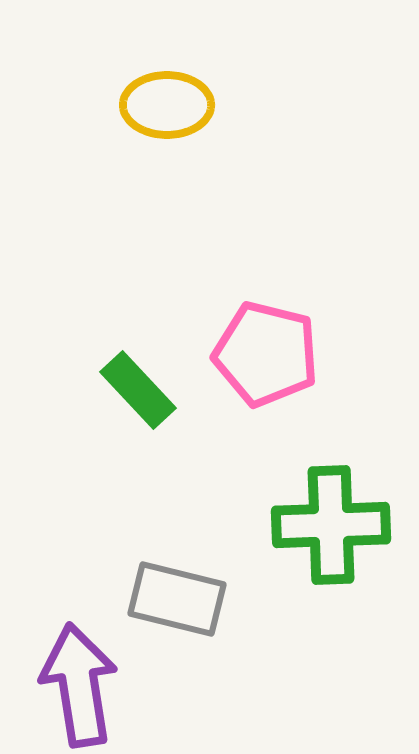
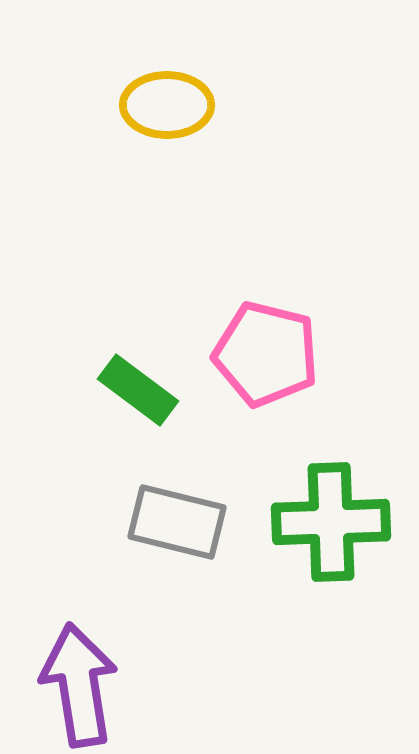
green rectangle: rotated 10 degrees counterclockwise
green cross: moved 3 px up
gray rectangle: moved 77 px up
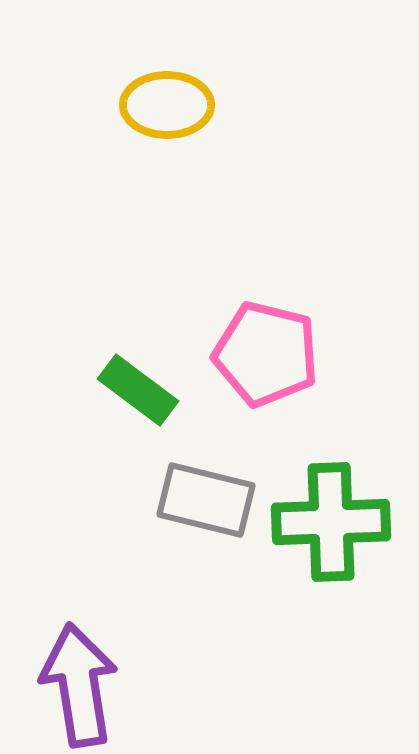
gray rectangle: moved 29 px right, 22 px up
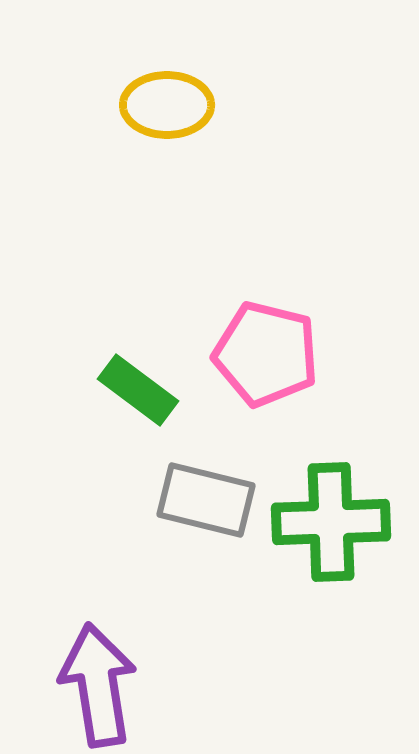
purple arrow: moved 19 px right
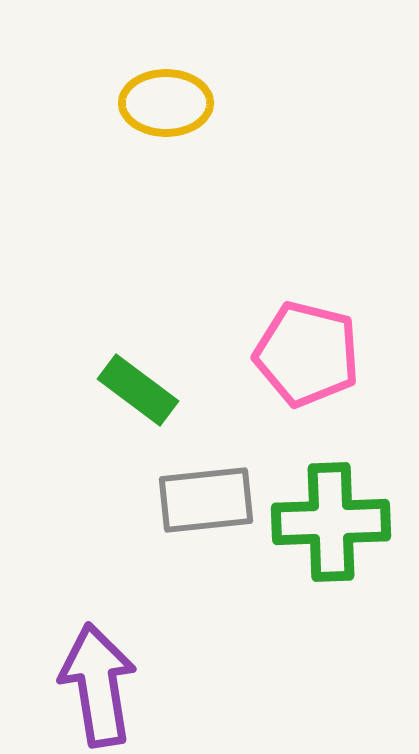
yellow ellipse: moved 1 px left, 2 px up
pink pentagon: moved 41 px right
gray rectangle: rotated 20 degrees counterclockwise
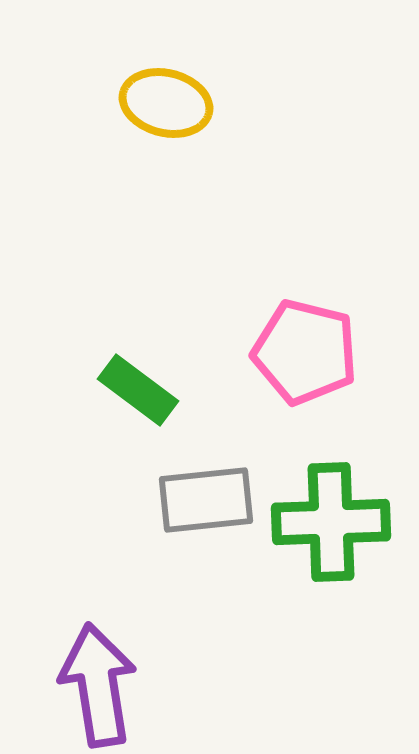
yellow ellipse: rotated 14 degrees clockwise
pink pentagon: moved 2 px left, 2 px up
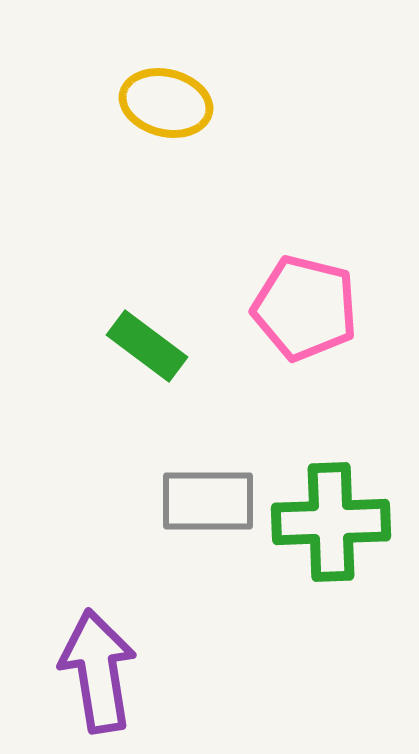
pink pentagon: moved 44 px up
green rectangle: moved 9 px right, 44 px up
gray rectangle: moved 2 px right, 1 px down; rotated 6 degrees clockwise
purple arrow: moved 14 px up
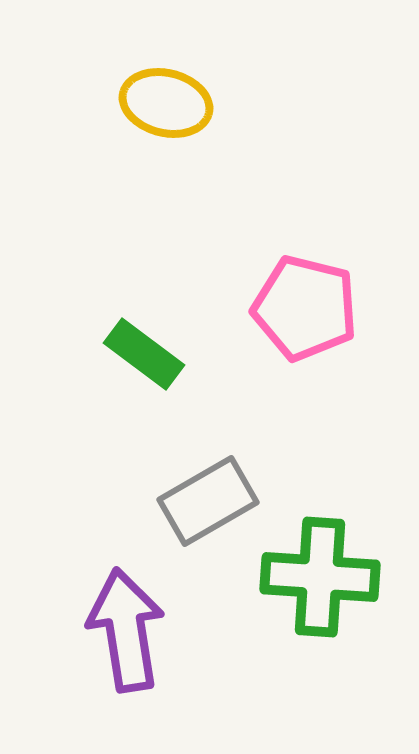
green rectangle: moved 3 px left, 8 px down
gray rectangle: rotated 30 degrees counterclockwise
green cross: moved 11 px left, 55 px down; rotated 6 degrees clockwise
purple arrow: moved 28 px right, 41 px up
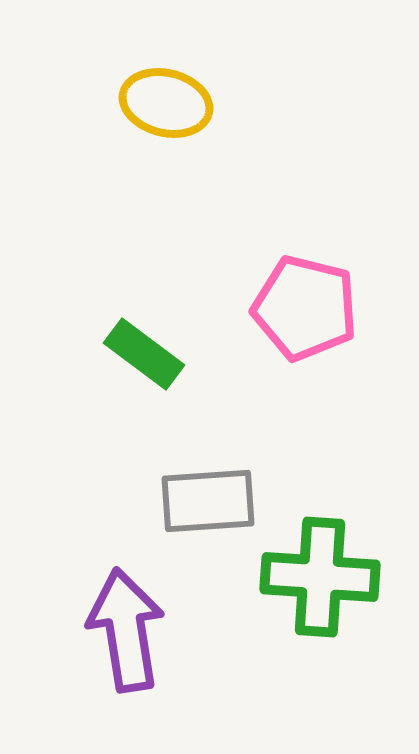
gray rectangle: rotated 26 degrees clockwise
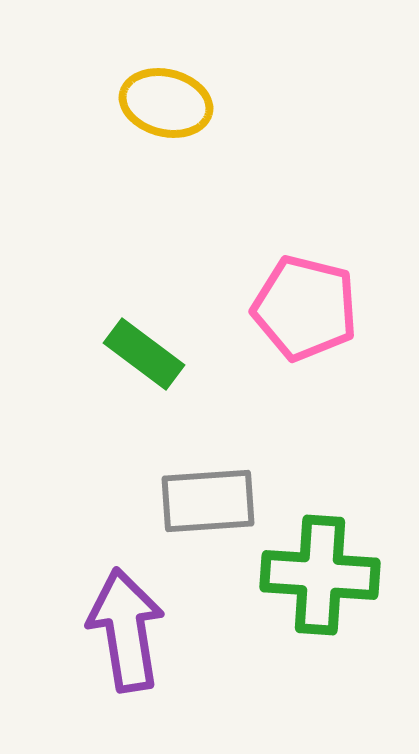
green cross: moved 2 px up
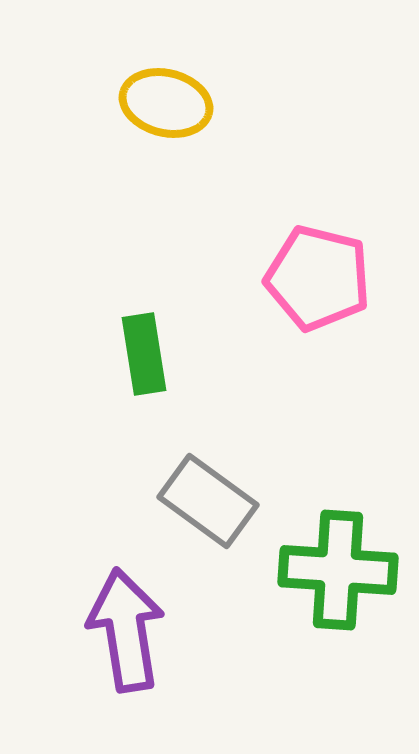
pink pentagon: moved 13 px right, 30 px up
green rectangle: rotated 44 degrees clockwise
gray rectangle: rotated 40 degrees clockwise
green cross: moved 18 px right, 5 px up
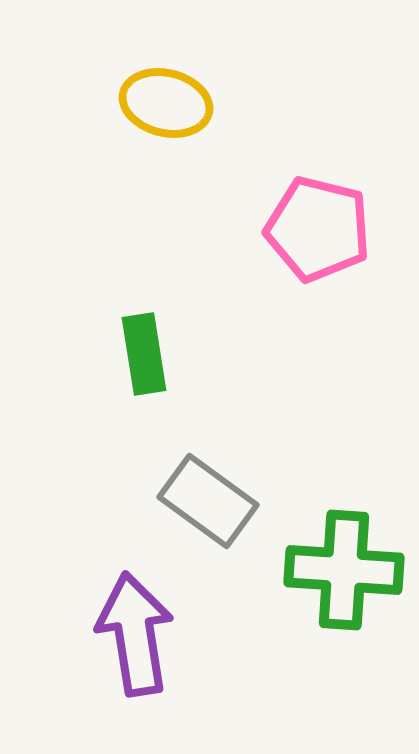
pink pentagon: moved 49 px up
green cross: moved 6 px right
purple arrow: moved 9 px right, 4 px down
